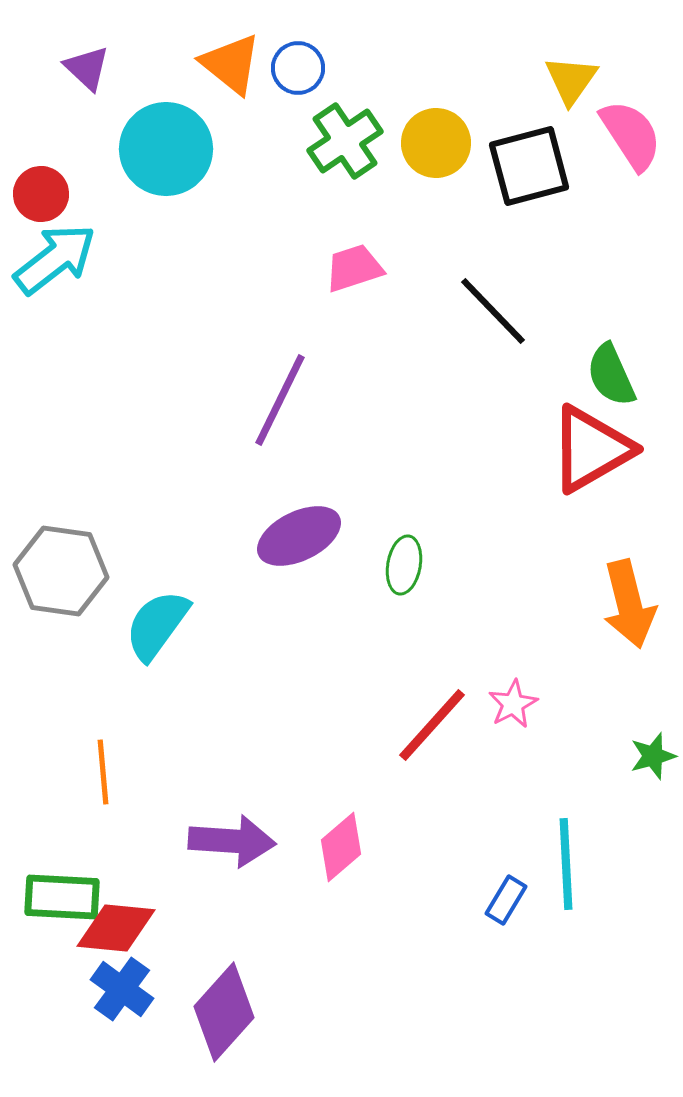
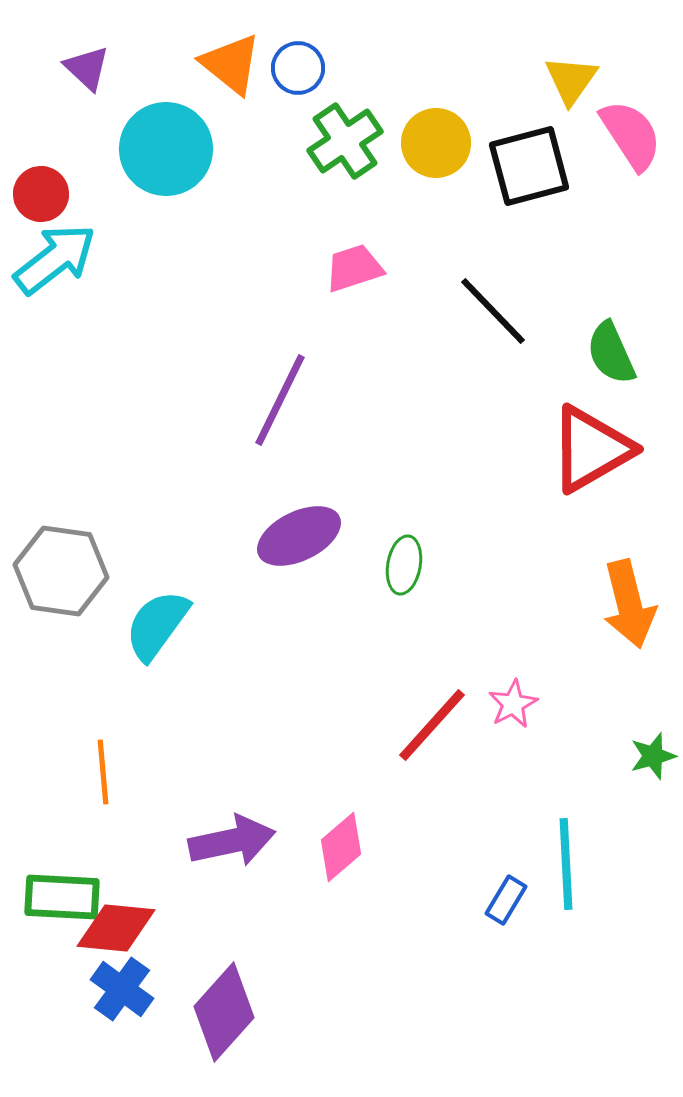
green semicircle: moved 22 px up
purple arrow: rotated 16 degrees counterclockwise
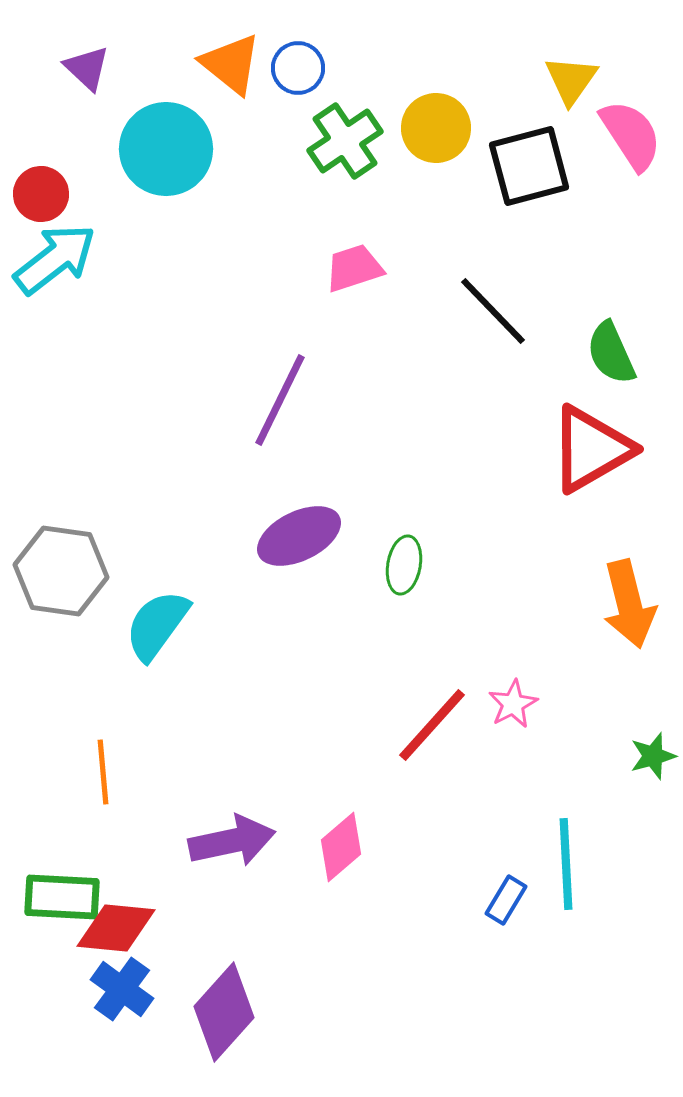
yellow circle: moved 15 px up
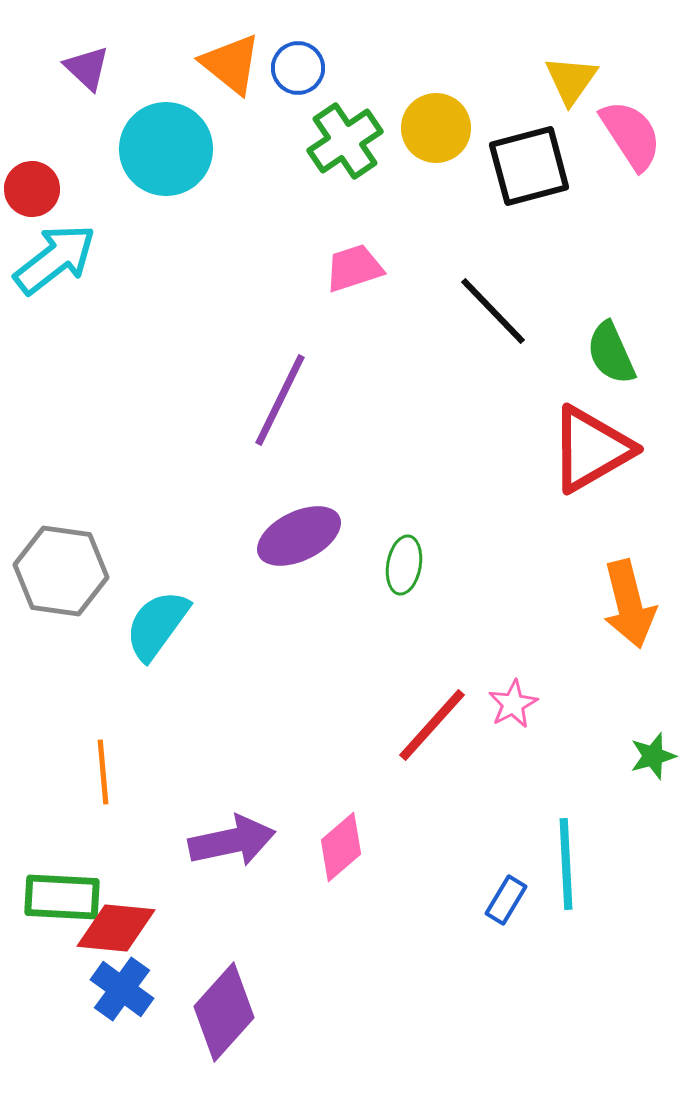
red circle: moved 9 px left, 5 px up
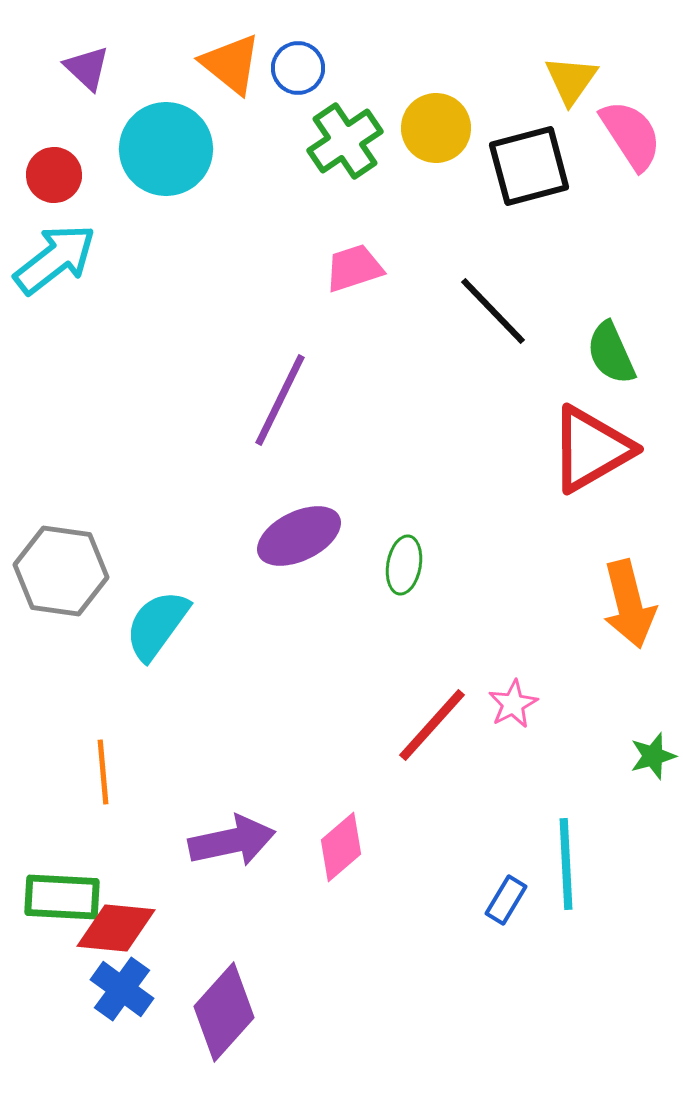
red circle: moved 22 px right, 14 px up
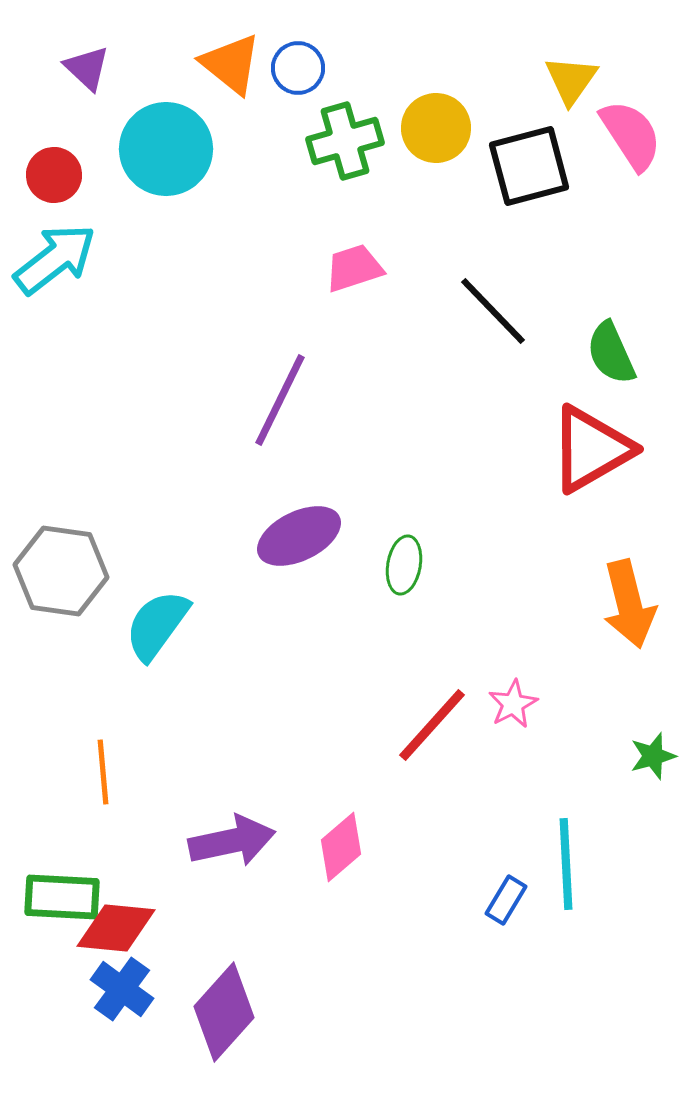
green cross: rotated 18 degrees clockwise
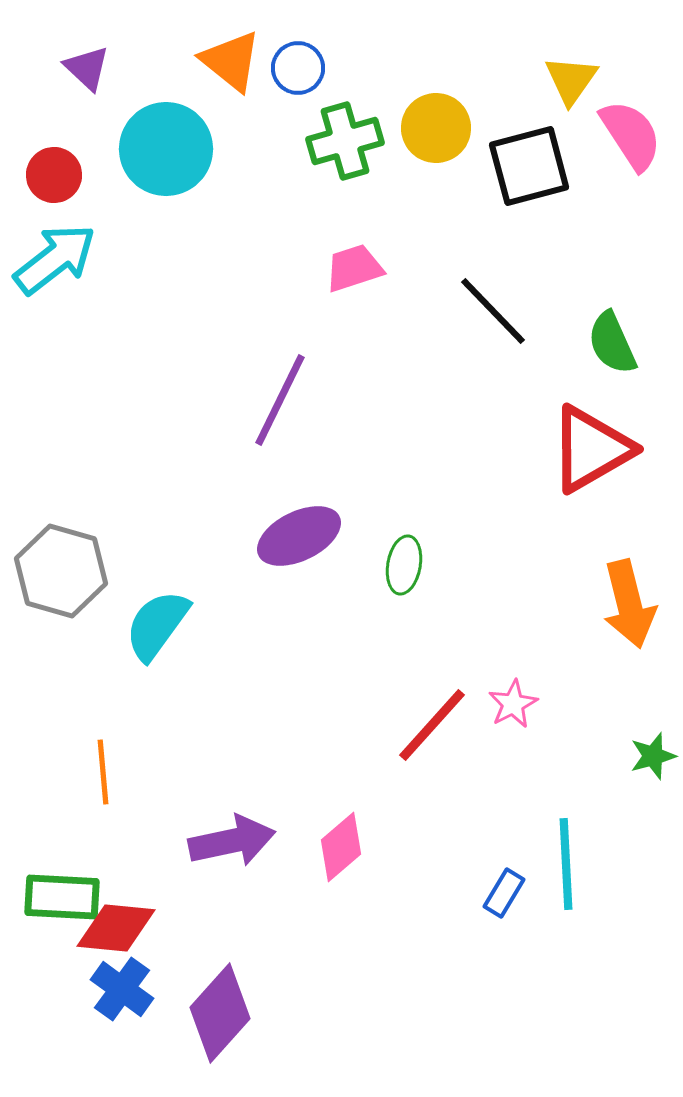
orange triangle: moved 3 px up
green semicircle: moved 1 px right, 10 px up
gray hexagon: rotated 8 degrees clockwise
blue rectangle: moved 2 px left, 7 px up
purple diamond: moved 4 px left, 1 px down
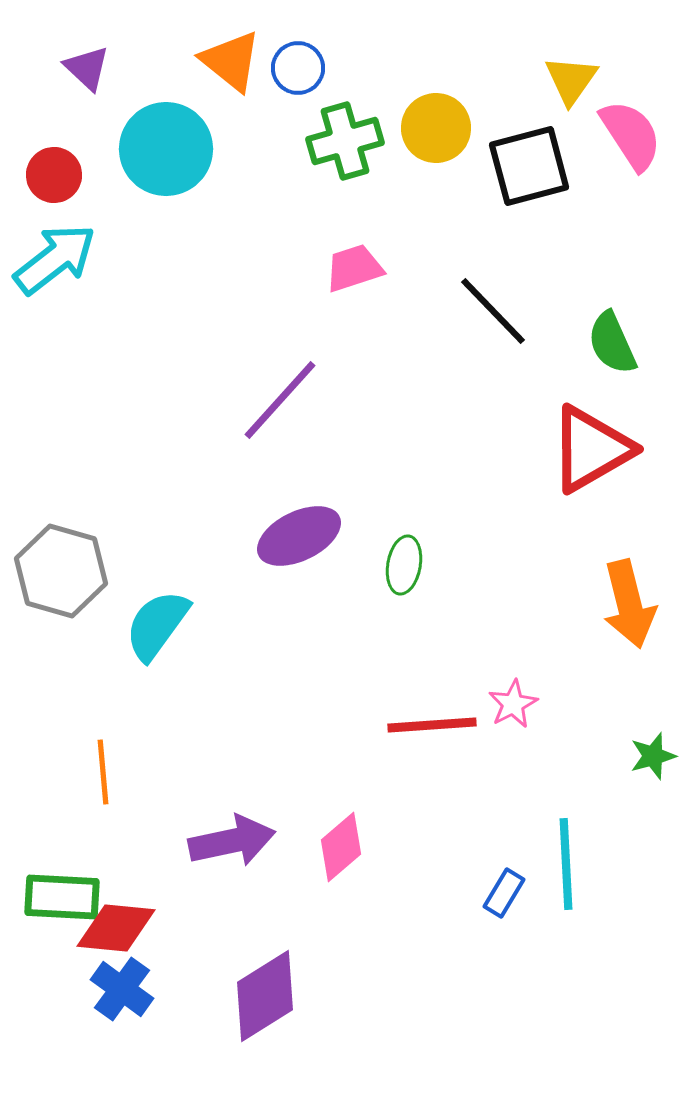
purple line: rotated 16 degrees clockwise
red line: rotated 44 degrees clockwise
purple diamond: moved 45 px right, 17 px up; rotated 16 degrees clockwise
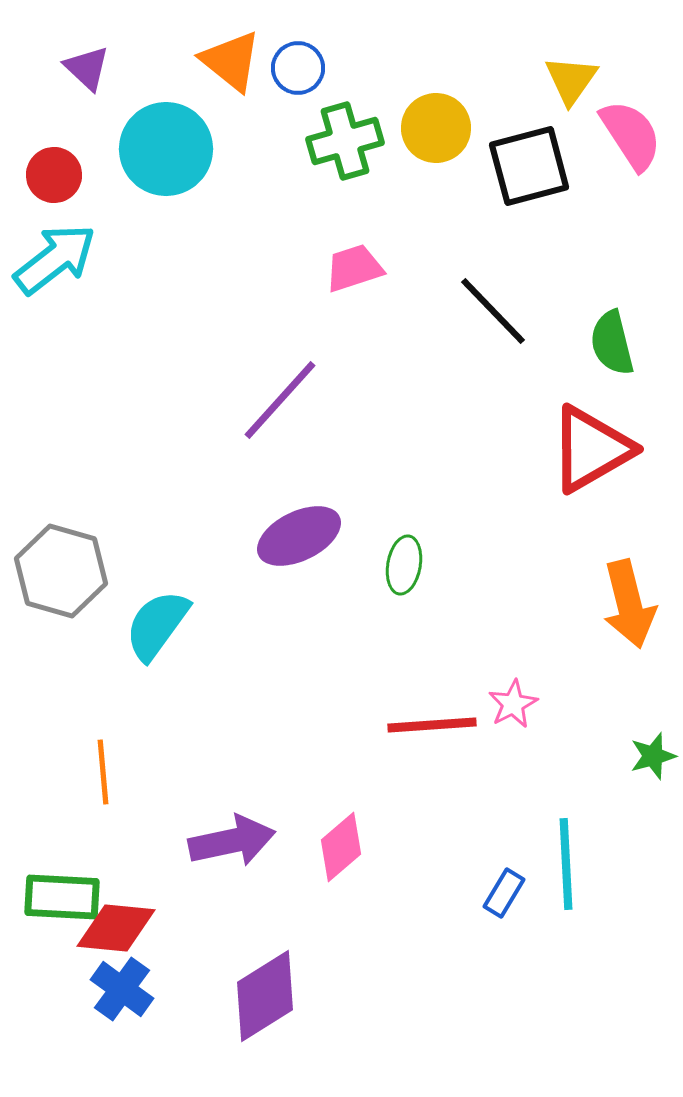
green semicircle: rotated 10 degrees clockwise
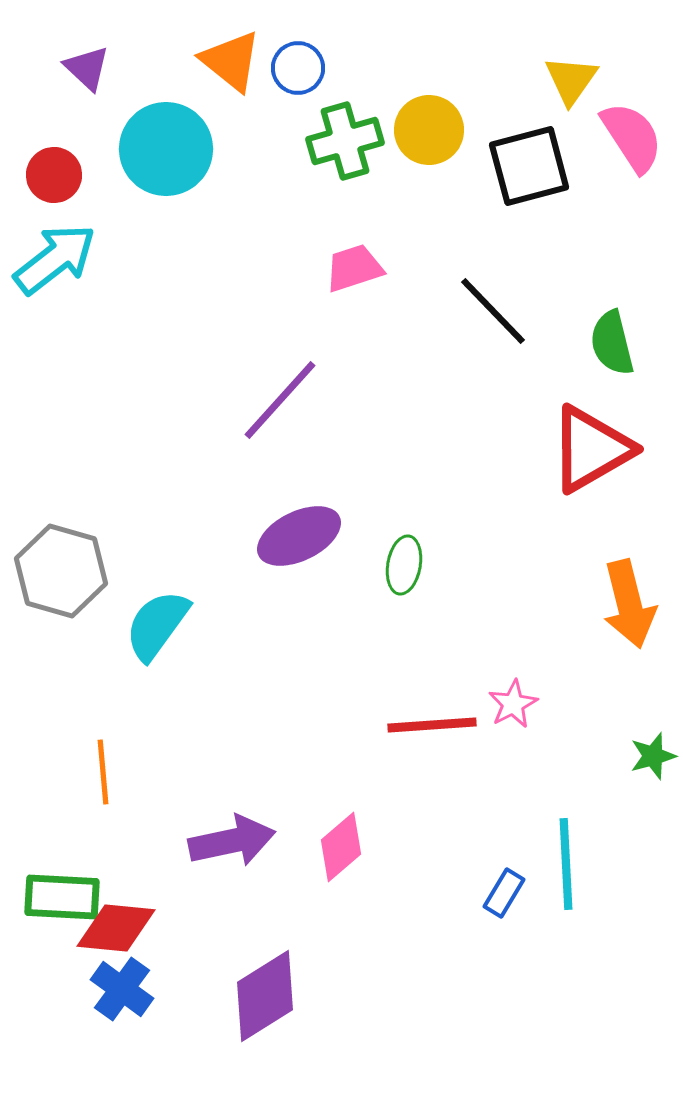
yellow circle: moved 7 px left, 2 px down
pink semicircle: moved 1 px right, 2 px down
